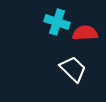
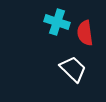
red semicircle: rotated 95 degrees counterclockwise
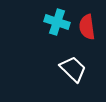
red semicircle: moved 2 px right, 6 px up
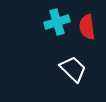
cyan cross: rotated 35 degrees counterclockwise
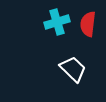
red semicircle: moved 1 px right, 3 px up; rotated 15 degrees clockwise
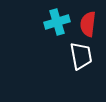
white trapezoid: moved 8 px right, 13 px up; rotated 36 degrees clockwise
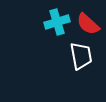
red semicircle: rotated 55 degrees counterclockwise
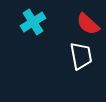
cyan cross: moved 24 px left; rotated 15 degrees counterclockwise
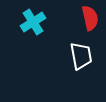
red semicircle: moved 2 px right, 6 px up; rotated 145 degrees counterclockwise
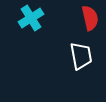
cyan cross: moved 2 px left, 4 px up
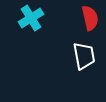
white trapezoid: moved 3 px right
